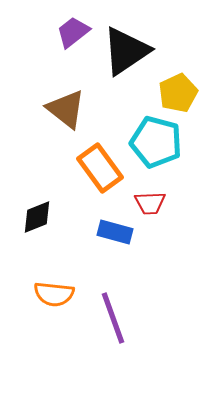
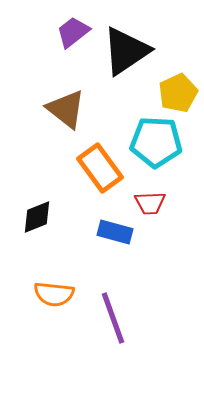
cyan pentagon: rotated 12 degrees counterclockwise
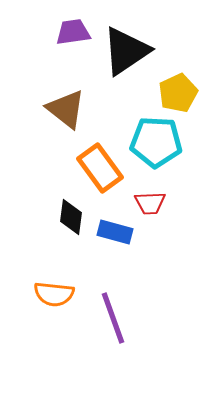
purple trapezoid: rotated 30 degrees clockwise
black diamond: moved 34 px right; rotated 60 degrees counterclockwise
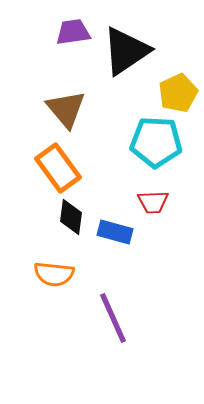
brown triangle: rotated 12 degrees clockwise
orange rectangle: moved 42 px left
red trapezoid: moved 3 px right, 1 px up
orange semicircle: moved 20 px up
purple line: rotated 4 degrees counterclockwise
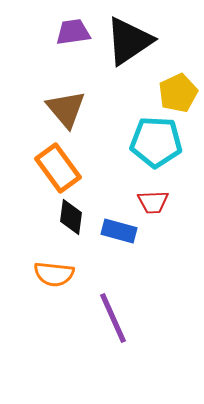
black triangle: moved 3 px right, 10 px up
blue rectangle: moved 4 px right, 1 px up
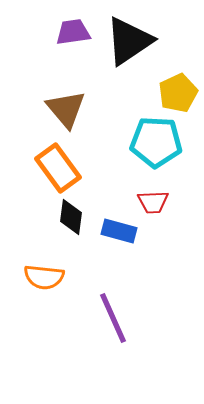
orange semicircle: moved 10 px left, 3 px down
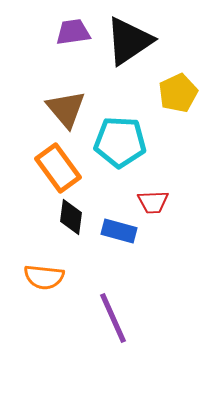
cyan pentagon: moved 36 px left
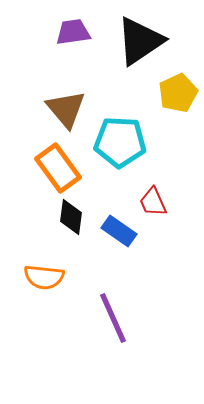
black triangle: moved 11 px right
red trapezoid: rotated 68 degrees clockwise
blue rectangle: rotated 20 degrees clockwise
